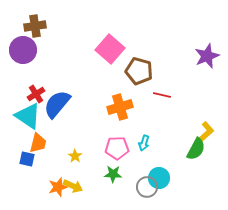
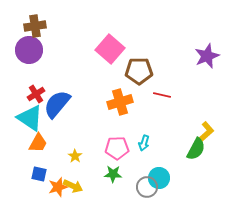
purple circle: moved 6 px right
brown pentagon: rotated 16 degrees counterclockwise
orange cross: moved 5 px up
cyan triangle: moved 2 px right, 2 px down
orange trapezoid: rotated 15 degrees clockwise
blue square: moved 12 px right, 15 px down
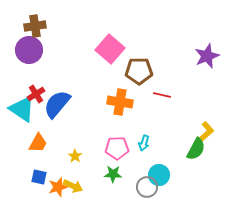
orange cross: rotated 25 degrees clockwise
cyan triangle: moved 8 px left, 9 px up
blue square: moved 3 px down
cyan circle: moved 3 px up
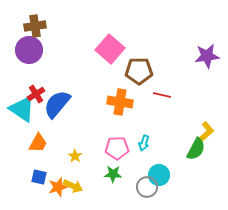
purple star: rotated 15 degrees clockwise
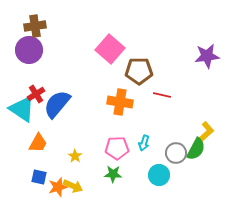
gray circle: moved 29 px right, 34 px up
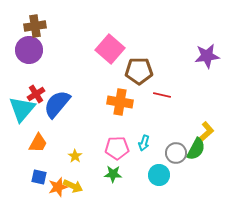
cyan triangle: rotated 36 degrees clockwise
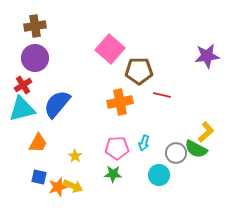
purple circle: moved 6 px right, 8 px down
red cross: moved 13 px left, 9 px up
orange cross: rotated 20 degrees counterclockwise
cyan triangle: rotated 36 degrees clockwise
green semicircle: rotated 90 degrees clockwise
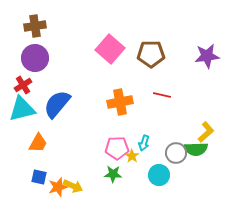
brown pentagon: moved 12 px right, 17 px up
green semicircle: rotated 30 degrees counterclockwise
yellow star: moved 57 px right
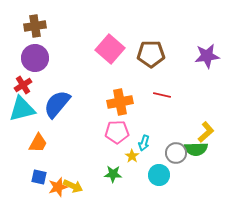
pink pentagon: moved 16 px up
